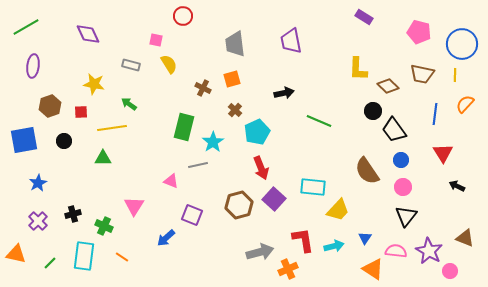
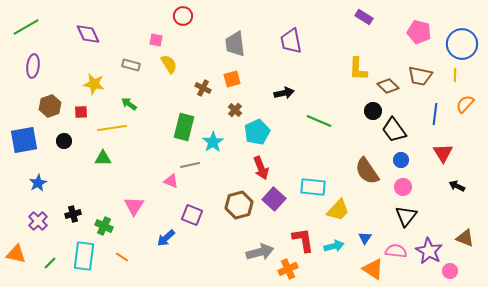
brown trapezoid at (422, 74): moved 2 px left, 2 px down
gray line at (198, 165): moved 8 px left
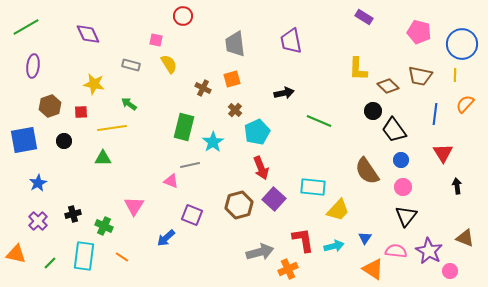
black arrow at (457, 186): rotated 56 degrees clockwise
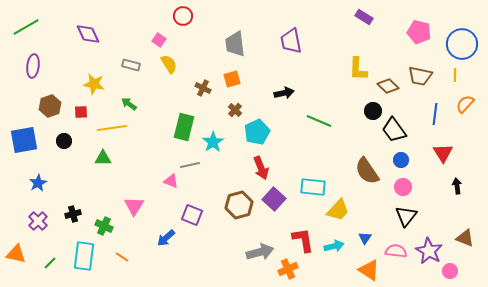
pink square at (156, 40): moved 3 px right; rotated 24 degrees clockwise
orange triangle at (373, 269): moved 4 px left, 1 px down
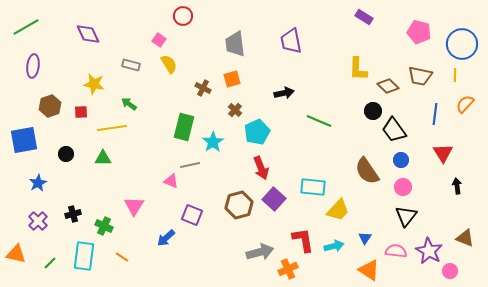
black circle at (64, 141): moved 2 px right, 13 px down
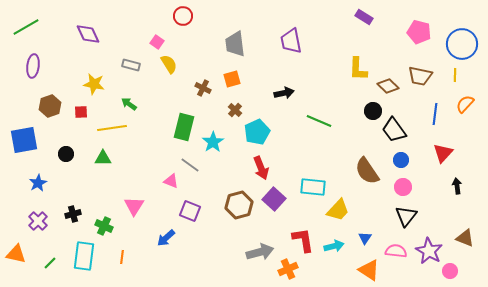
pink square at (159, 40): moved 2 px left, 2 px down
red triangle at (443, 153): rotated 15 degrees clockwise
gray line at (190, 165): rotated 48 degrees clockwise
purple square at (192, 215): moved 2 px left, 4 px up
orange line at (122, 257): rotated 64 degrees clockwise
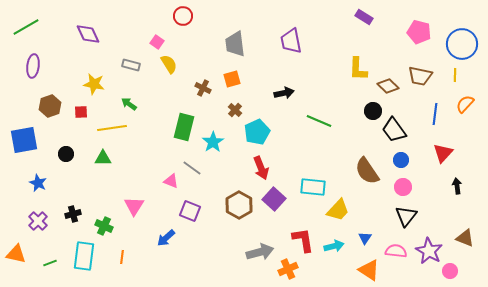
gray line at (190, 165): moved 2 px right, 3 px down
blue star at (38, 183): rotated 18 degrees counterclockwise
brown hexagon at (239, 205): rotated 16 degrees counterclockwise
green line at (50, 263): rotated 24 degrees clockwise
